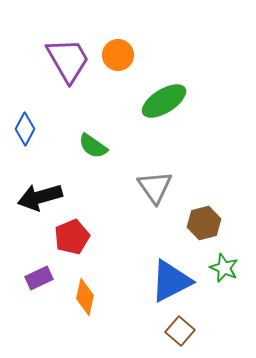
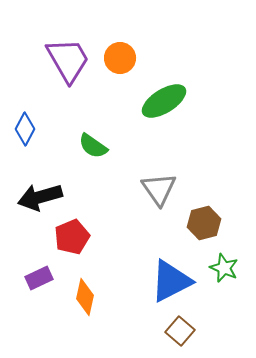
orange circle: moved 2 px right, 3 px down
gray triangle: moved 4 px right, 2 px down
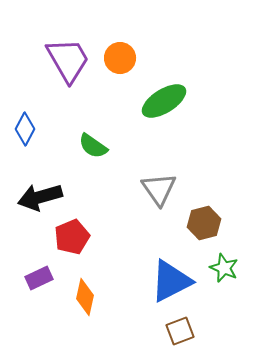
brown square: rotated 28 degrees clockwise
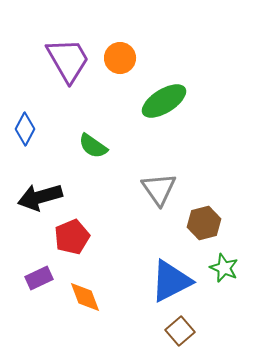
orange diamond: rotated 33 degrees counterclockwise
brown square: rotated 20 degrees counterclockwise
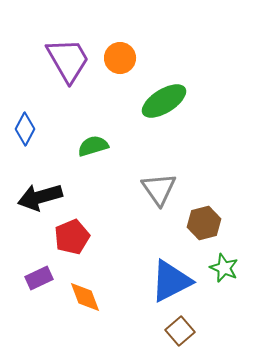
green semicircle: rotated 128 degrees clockwise
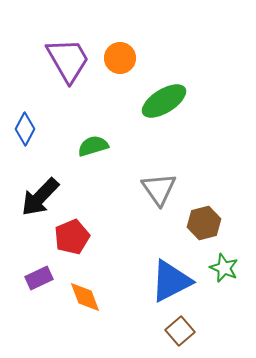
black arrow: rotated 30 degrees counterclockwise
